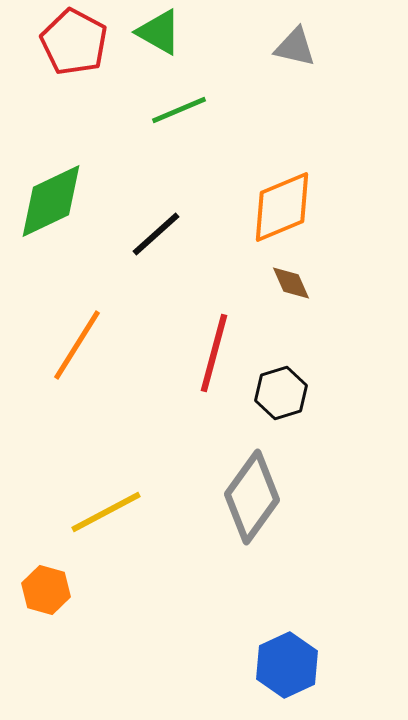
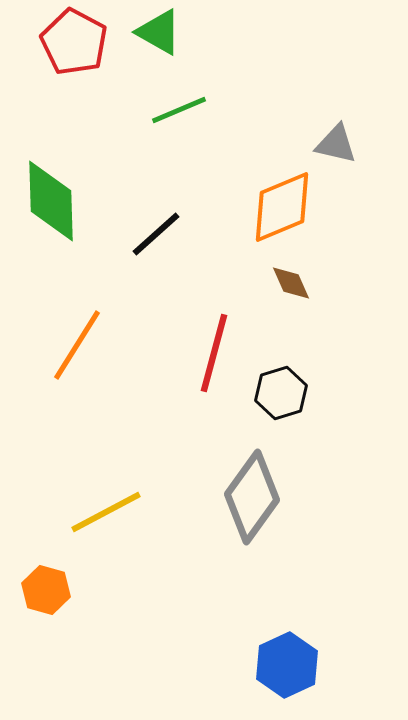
gray triangle: moved 41 px right, 97 px down
green diamond: rotated 66 degrees counterclockwise
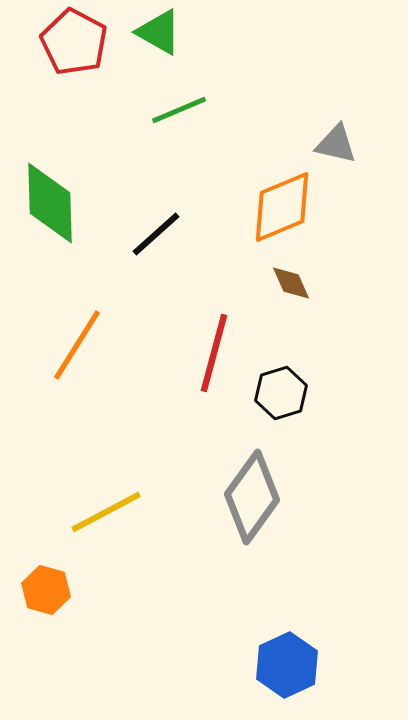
green diamond: moved 1 px left, 2 px down
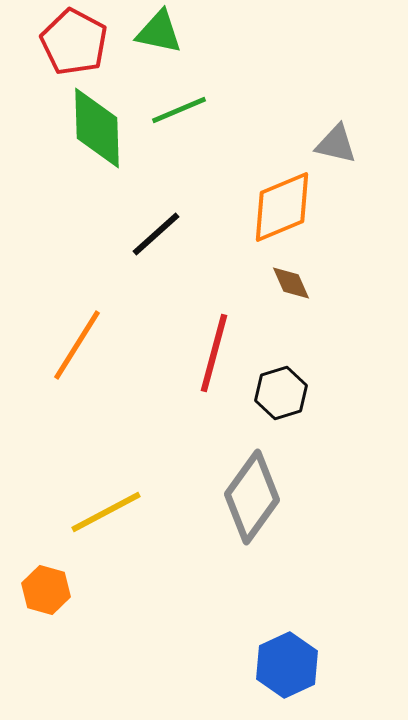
green triangle: rotated 18 degrees counterclockwise
green diamond: moved 47 px right, 75 px up
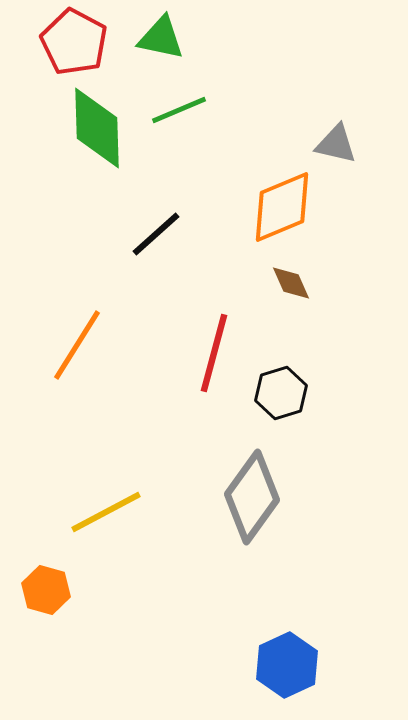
green triangle: moved 2 px right, 6 px down
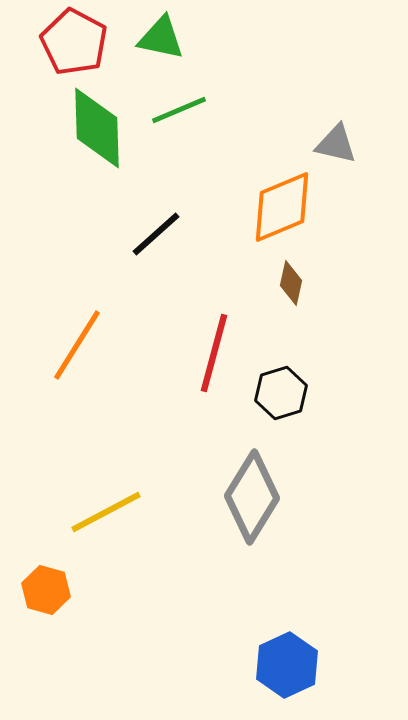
brown diamond: rotated 36 degrees clockwise
gray diamond: rotated 4 degrees counterclockwise
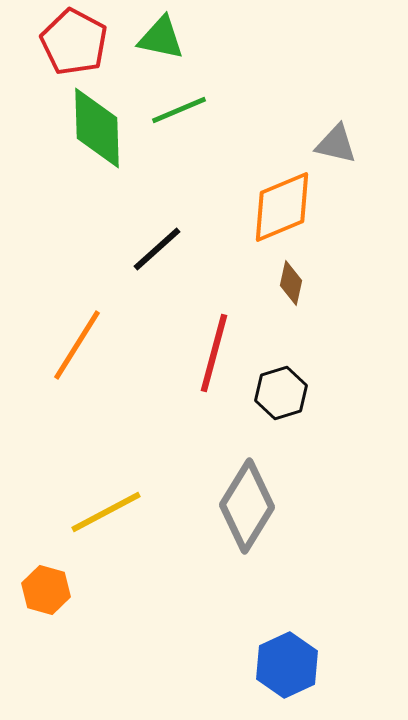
black line: moved 1 px right, 15 px down
gray diamond: moved 5 px left, 9 px down
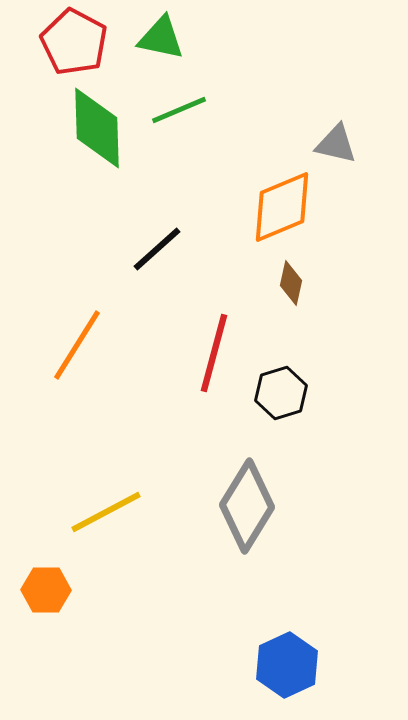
orange hexagon: rotated 15 degrees counterclockwise
